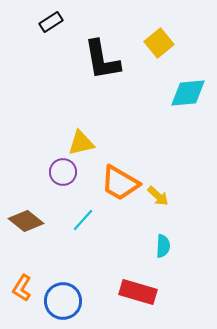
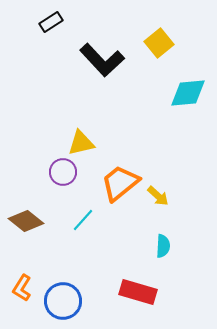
black L-shape: rotated 33 degrees counterclockwise
orange trapezoid: rotated 111 degrees clockwise
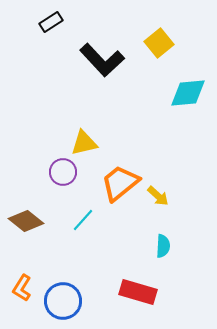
yellow triangle: moved 3 px right
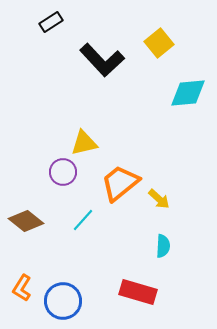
yellow arrow: moved 1 px right, 3 px down
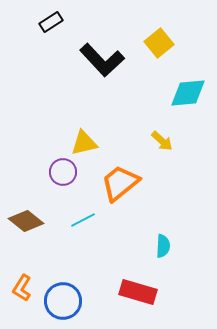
yellow arrow: moved 3 px right, 58 px up
cyan line: rotated 20 degrees clockwise
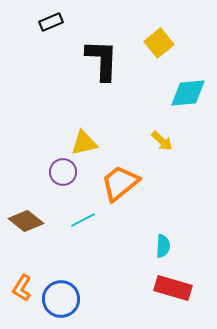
black rectangle: rotated 10 degrees clockwise
black L-shape: rotated 135 degrees counterclockwise
red rectangle: moved 35 px right, 4 px up
blue circle: moved 2 px left, 2 px up
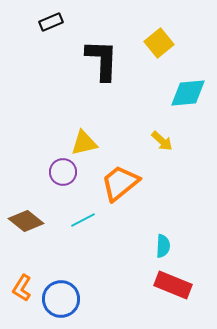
red rectangle: moved 3 px up; rotated 6 degrees clockwise
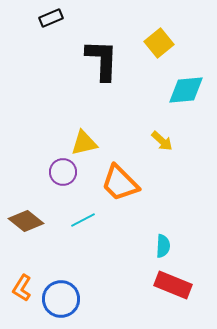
black rectangle: moved 4 px up
cyan diamond: moved 2 px left, 3 px up
orange trapezoid: rotated 96 degrees counterclockwise
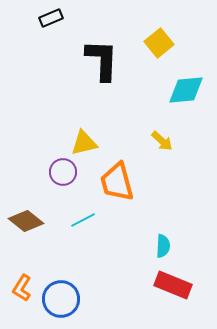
orange trapezoid: moved 3 px left, 1 px up; rotated 30 degrees clockwise
